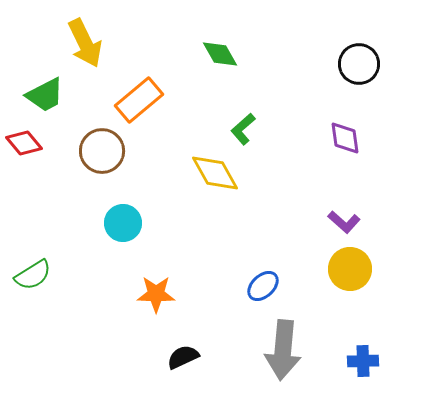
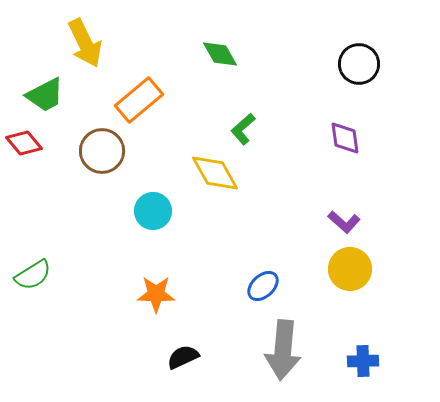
cyan circle: moved 30 px right, 12 px up
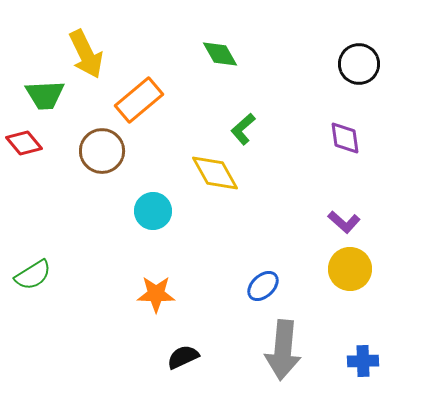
yellow arrow: moved 1 px right, 11 px down
green trapezoid: rotated 24 degrees clockwise
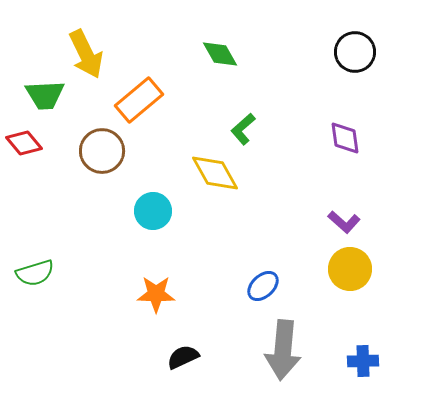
black circle: moved 4 px left, 12 px up
green semicircle: moved 2 px right, 2 px up; rotated 15 degrees clockwise
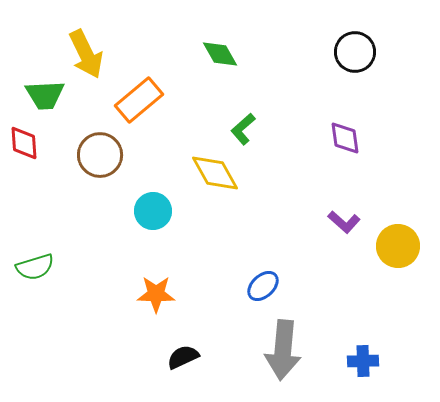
red diamond: rotated 36 degrees clockwise
brown circle: moved 2 px left, 4 px down
yellow circle: moved 48 px right, 23 px up
green semicircle: moved 6 px up
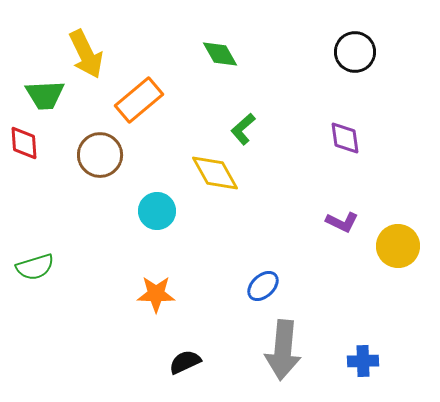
cyan circle: moved 4 px right
purple L-shape: moved 2 px left; rotated 16 degrees counterclockwise
black semicircle: moved 2 px right, 5 px down
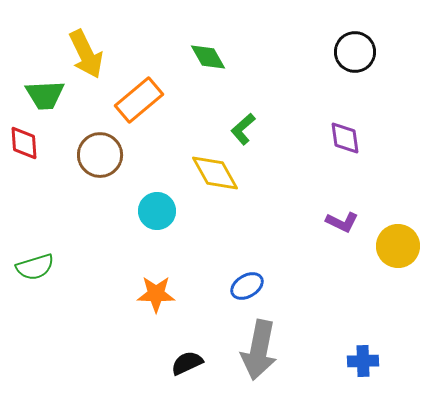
green diamond: moved 12 px left, 3 px down
blue ellipse: moved 16 px left; rotated 12 degrees clockwise
gray arrow: moved 24 px left; rotated 6 degrees clockwise
black semicircle: moved 2 px right, 1 px down
